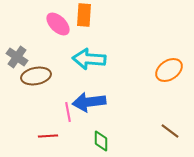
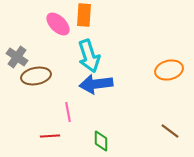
cyan arrow: moved 3 px up; rotated 112 degrees counterclockwise
orange ellipse: rotated 20 degrees clockwise
blue arrow: moved 7 px right, 18 px up
red line: moved 2 px right
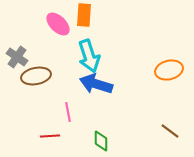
blue arrow: rotated 24 degrees clockwise
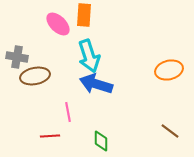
gray cross: rotated 25 degrees counterclockwise
brown ellipse: moved 1 px left
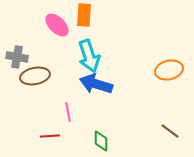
pink ellipse: moved 1 px left, 1 px down
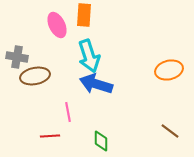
pink ellipse: rotated 20 degrees clockwise
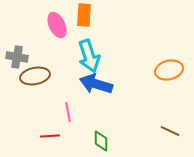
brown line: rotated 12 degrees counterclockwise
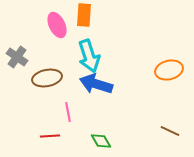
gray cross: rotated 25 degrees clockwise
brown ellipse: moved 12 px right, 2 px down
green diamond: rotated 30 degrees counterclockwise
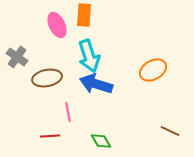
orange ellipse: moved 16 px left; rotated 16 degrees counterclockwise
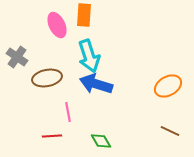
orange ellipse: moved 15 px right, 16 px down
red line: moved 2 px right
